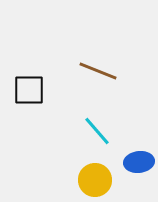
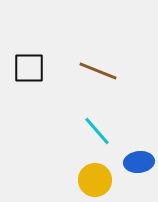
black square: moved 22 px up
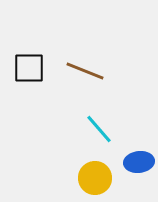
brown line: moved 13 px left
cyan line: moved 2 px right, 2 px up
yellow circle: moved 2 px up
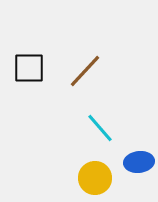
brown line: rotated 69 degrees counterclockwise
cyan line: moved 1 px right, 1 px up
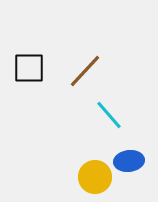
cyan line: moved 9 px right, 13 px up
blue ellipse: moved 10 px left, 1 px up
yellow circle: moved 1 px up
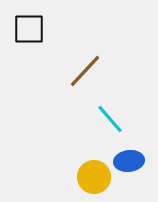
black square: moved 39 px up
cyan line: moved 1 px right, 4 px down
yellow circle: moved 1 px left
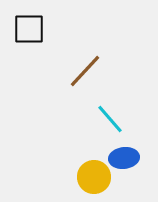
blue ellipse: moved 5 px left, 3 px up
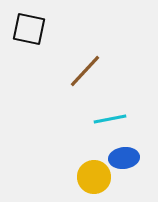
black square: rotated 12 degrees clockwise
cyan line: rotated 60 degrees counterclockwise
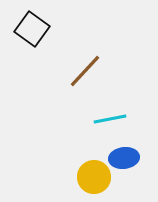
black square: moved 3 px right; rotated 24 degrees clockwise
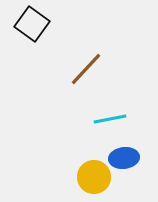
black square: moved 5 px up
brown line: moved 1 px right, 2 px up
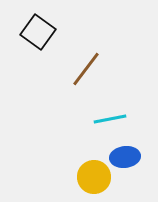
black square: moved 6 px right, 8 px down
brown line: rotated 6 degrees counterclockwise
blue ellipse: moved 1 px right, 1 px up
